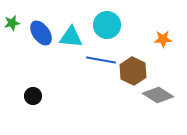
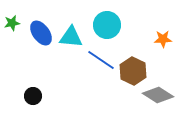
blue line: rotated 24 degrees clockwise
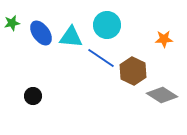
orange star: moved 1 px right
blue line: moved 2 px up
gray diamond: moved 4 px right
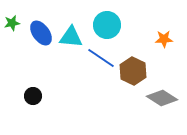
gray diamond: moved 3 px down
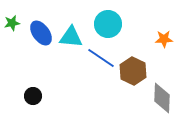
cyan circle: moved 1 px right, 1 px up
gray diamond: rotated 60 degrees clockwise
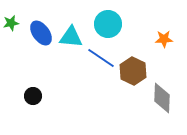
green star: moved 1 px left
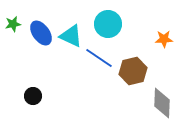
green star: moved 2 px right, 1 px down
cyan triangle: moved 1 px up; rotated 20 degrees clockwise
blue line: moved 2 px left
brown hexagon: rotated 20 degrees clockwise
gray diamond: moved 5 px down
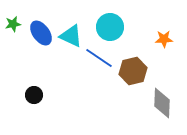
cyan circle: moved 2 px right, 3 px down
black circle: moved 1 px right, 1 px up
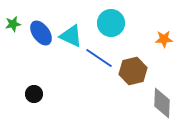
cyan circle: moved 1 px right, 4 px up
black circle: moved 1 px up
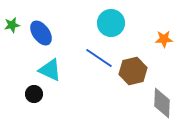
green star: moved 1 px left, 1 px down
cyan triangle: moved 21 px left, 34 px down
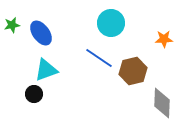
cyan triangle: moved 4 px left; rotated 45 degrees counterclockwise
